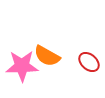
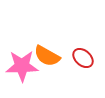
red ellipse: moved 6 px left, 4 px up
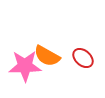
pink star: moved 3 px right
